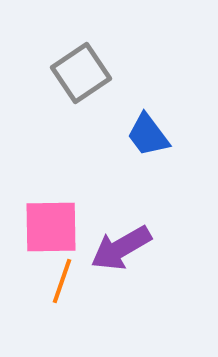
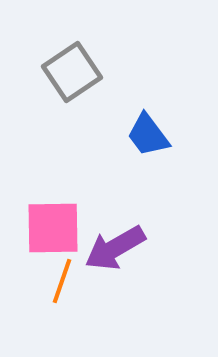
gray square: moved 9 px left, 1 px up
pink square: moved 2 px right, 1 px down
purple arrow: moved 6 px left
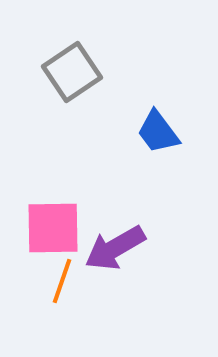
blue trapezoid: moved 10 px right, 3 px up
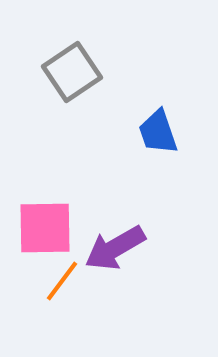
blue trapezoid: rotated 18 degrees clockwise
pink square: moved 8 px left
orange line: rotated 18 degrees clockwise
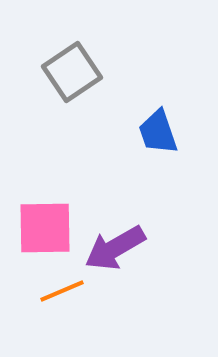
orange line: moved 10 px down; rotated 30 degrees clockwise
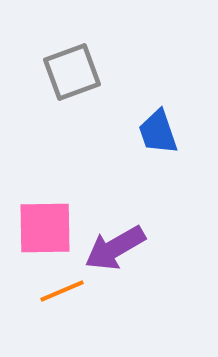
gray square: rotated 14 degrees clockwise
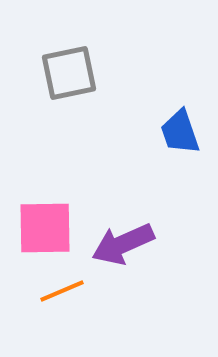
gray square: moved 3 px left, 1 px down; rotated 8 degrees clockwise
blue trapezoid: moved 22 px right
purple arrow: moved 8 px right, 4 px up; rotated 6 degrees clockwise
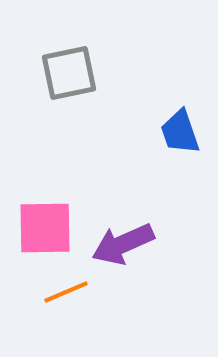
orange line: moved 4 px right, 1 px down
